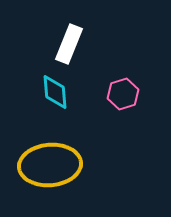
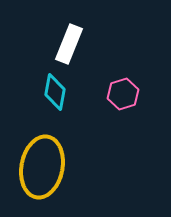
cyan diamond: rotated 15 degrees clockwise
yellow ellipse: moved 8 px left, 2 px down; rotated 74 degrees counterclockwise
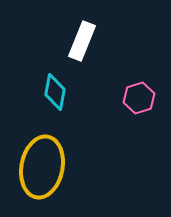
white rectangle: moved 13 px right, 3 px up
pink hexagon: moved 16 px right, 4 px down
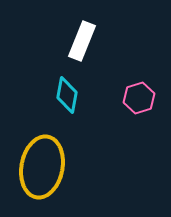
cyan diamond: moved 12 px right, 3 px down
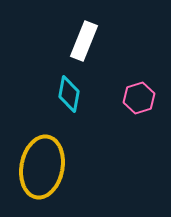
white rectangle: moved 2 px right
cyan diamond: moved 2 px right, 1 px up
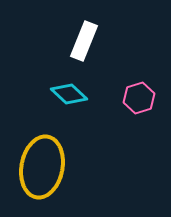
cyan diamond: rotated 57 degrees counterclockwise
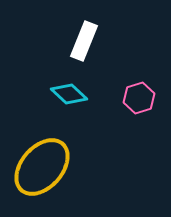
yellow ellipse: rotated 30 degrees clockwise
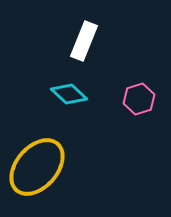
pink hexagon: moved 1 px down
yellow ellipse: moved 5 px left
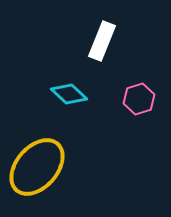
white rectangle: moved 18 px right
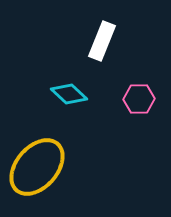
pink hexagon: rotated 16 degrees clockwise
